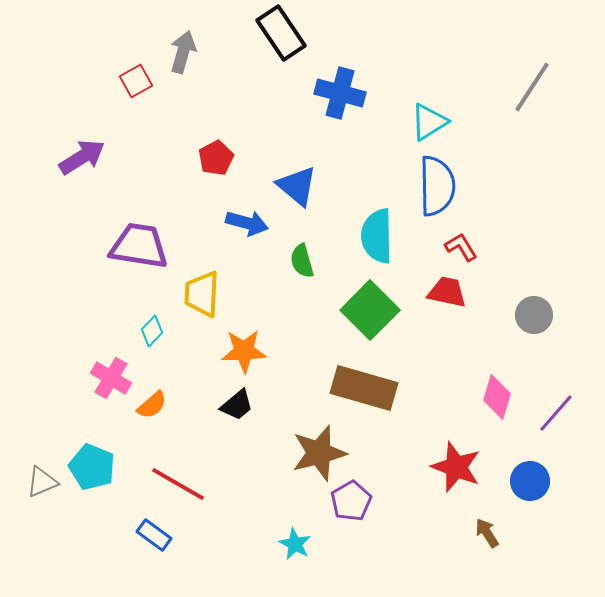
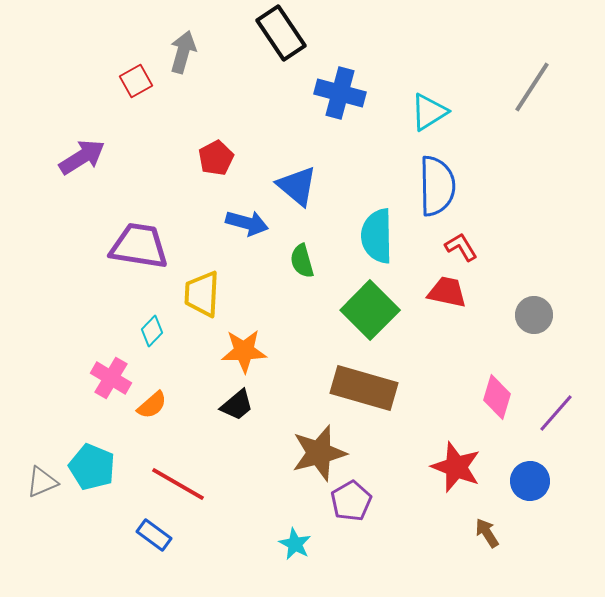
cyan triangle: moved 10 px up
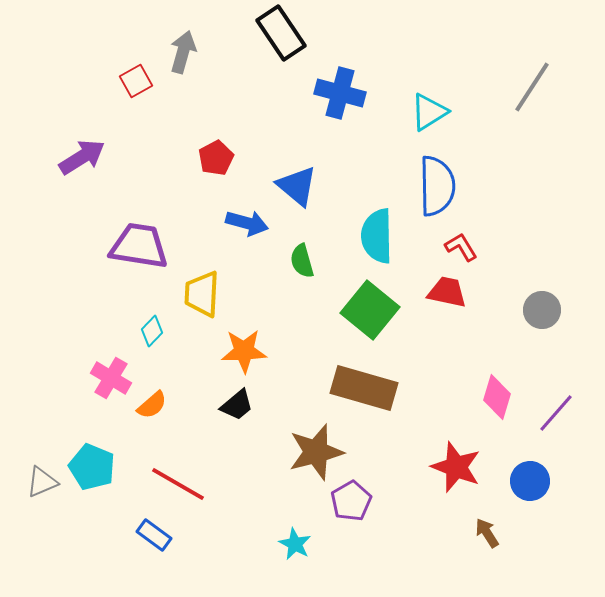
green square: rotated 6 degrees counterclockwise
gray circle: moved 8 px right, 5 px up
brown star: moved 3 px left, 1 px up
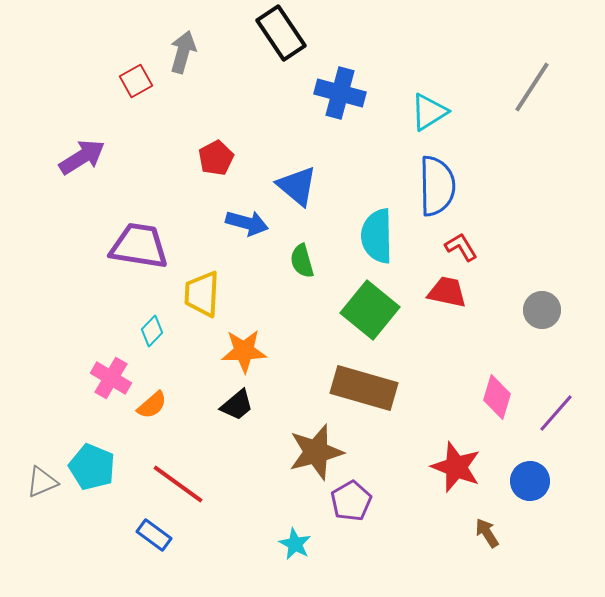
red line: rotated 6 degrees clockwise
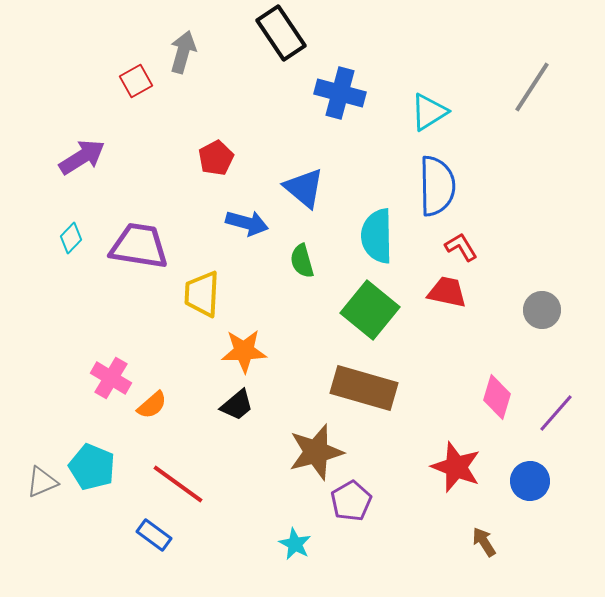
blue triangle: moved 7 px right, 2 px down
cyan diamond: moved 81 px left, 93 px up
brown arrow: moved 3 px left, 9 px down
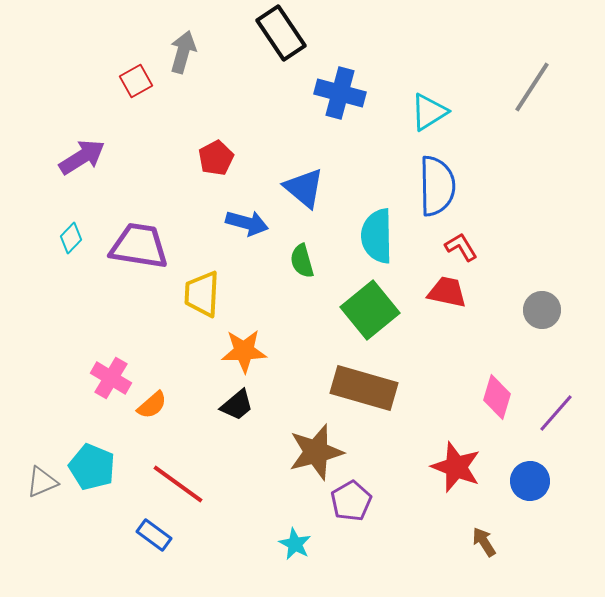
green square: rotated 12 degrees clockwise
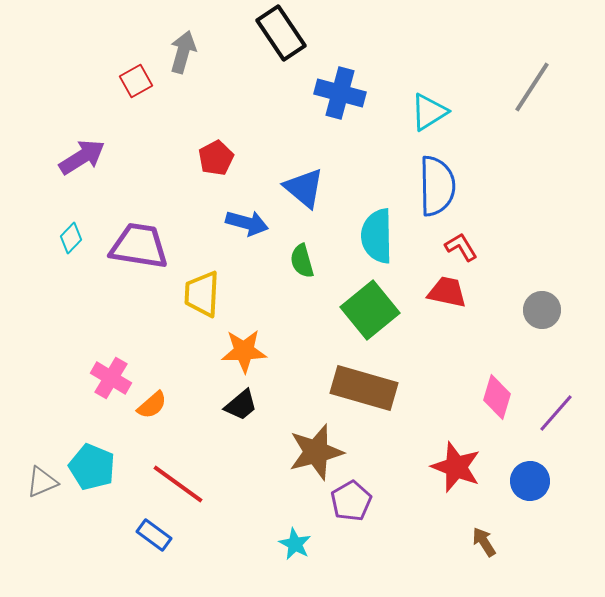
black trapezoid: moved 4 px right
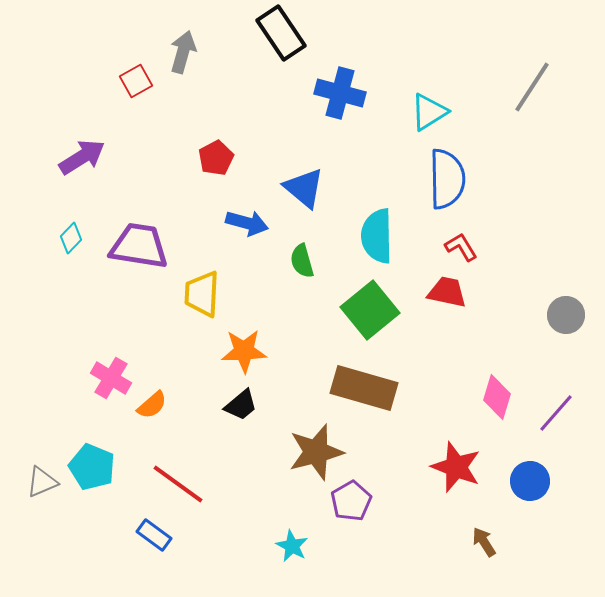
blue semicircle: moved 10 px right, 7 px up
gray circle: moved 24 px right, 5 px down
cyan star: moved 3 px left, 2 px down
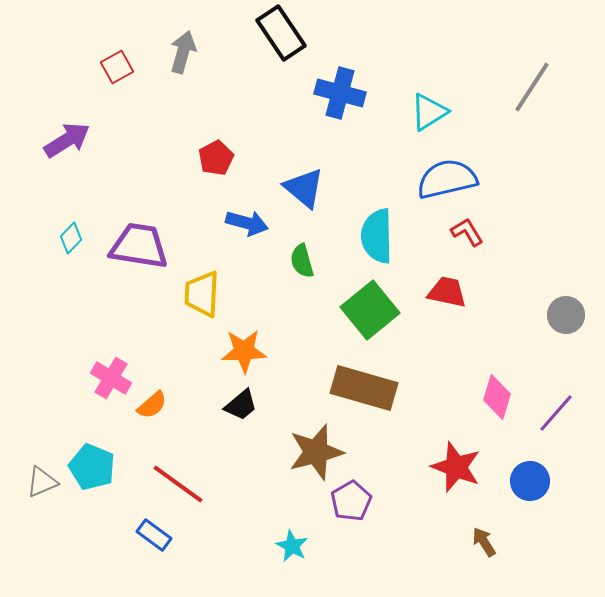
red square: moved 19 px left, 14 px up
purple arrow: moved 15 px left, 17 px up
blue semicircle: rotated 102 degrees counterclockwise
red L-shape: moved 6 px right, 15 px up
